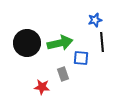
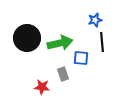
black circle: moved 5 px up
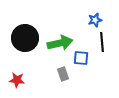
black circle: moved 2 px left
red star: moved 25 px left, 7 px up
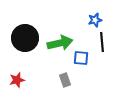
gray rectangle: moved 2 px right, 6 px down
red star: rotated 21 degrees counterclockwise
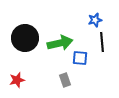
blue square: moved 1 px left
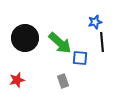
blue star: moved 2 px down
green arrow: rotated 55 degrees clockwise
gray rectangle: moved 2 px left, 1 px down
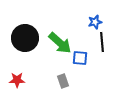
red star: rotated 14 degrees clockwise
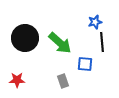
blue square: moved 5 px right, 6 px down
